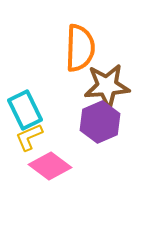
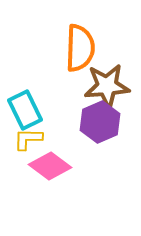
yellow L-shape: moved 1 px left, 2 px down; rotated 24 degrees clockwise
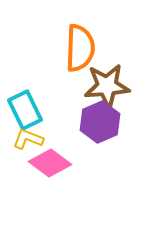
yellow L-shape: rotated 20 degrees clockwise
pink diamond: moved 3 px up
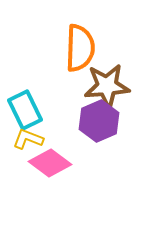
purple hexagon: moved 1 px left, 1 px up
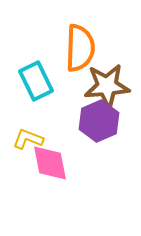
cyan rectangle: moved 11 px right, 29 px up
pink diamond: rotated 42 degrees clockwise
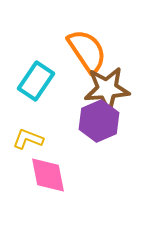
orange semicircle: moved 7 px right, 3 px down; rotated 36 degrees counterclockwise
cyan rectangle: rotated 60 degrees clockwise
brown star: moved 3 px down
pink diamond: moved 2 px left, 12 px down
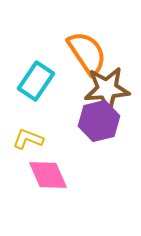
orange semicircle: moved 2 px down
purple hexagon: rotated 9 degrees clockwise
pink diamond: rotated 12 degrees counterclockwise
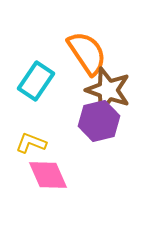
brown star: moved 1 px right, 1 px down; rotated 24 degrees clockwise
yellow L-shape: moved 3 px right, 4 px down
